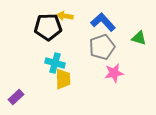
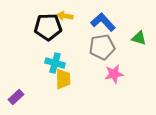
gray pentagon: rotated 10 degrees clockwise
pink star: moved 1 px down
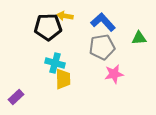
green triangle: rotated 21 degrees counterclockwise
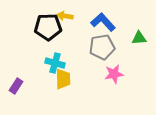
purple rectangle: moved 11 px up; rotated 14 degrees counterclockwise
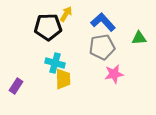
yellow arrow: moved 1 px right, 2 px up; rotated 112 degrees clockwise
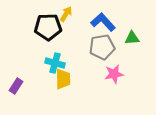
green triangle: moved 7 px left
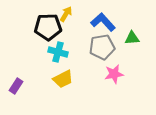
cyan cross: moved 3 px right, 11 px up
yellow trapezoid: rotated 65 degrees clockwise
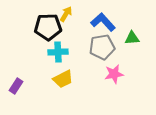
cyan cross: rotated 18 degrees counterclockwise
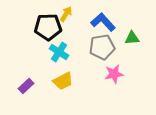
cyan cross: moved 1 px right; rotated 36 degrees clockwise
yellow trapezoid: moved 2 px down
purple rectangle: moved 10 px right; rotated 14 degrees clockwise
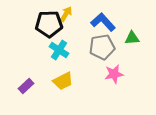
black pentagon: moved 1 px right, 3 px up
cyan cross: moved 2 px up
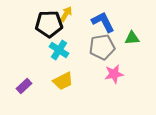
blue L-shape: rotated 15 degrees clockwise
purple rectangle: moved 2 px left
